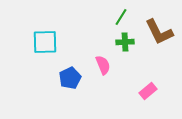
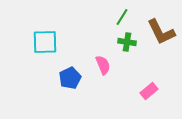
green line: moved 1 px right
brown L-shape: moved 2 px right
green cross: moved 2 px right; rotated 12 degrees clockwise
pink rectangle: moved 1 px right
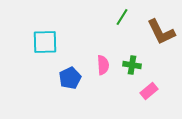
green cross: moved 5 px right, 23 px down
pink semicircle: rotated 18 degrees clockwise
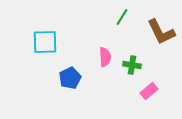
pink semicircle: moved 2 px right, 8 px up
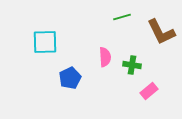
green line: rotated 42 degrees clockwise
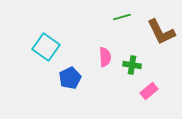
cyan square: moved 1 px right, 5 px down; rotated 36 degrees clockwise
